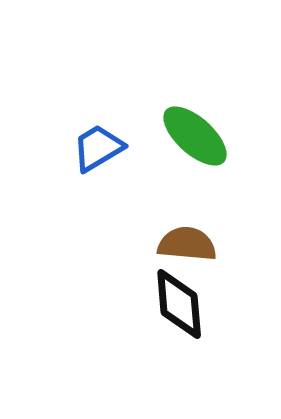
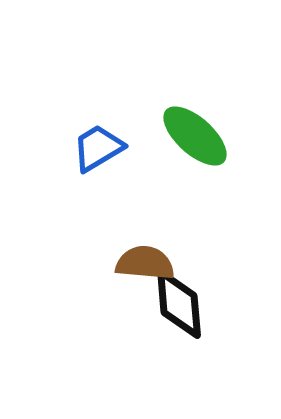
brown semicircle: moved 42 px left, 19 px down
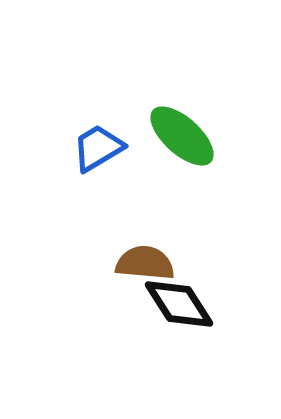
green ellipse: moved 13 px left
black diamond: rotated 28 degrees counterclockwise
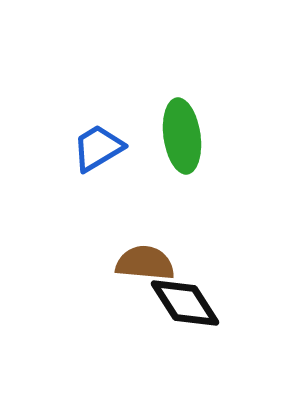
green ellipse: rotated 40 degrees clockwise
black diamond: moved 6 px right, 1 px up
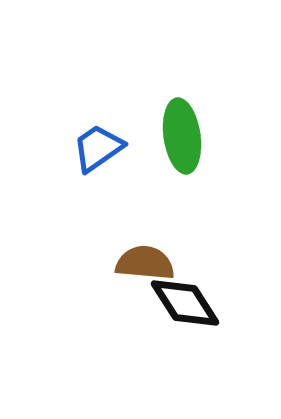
blue trapezoid: rotated 4 degrees counterclockwise
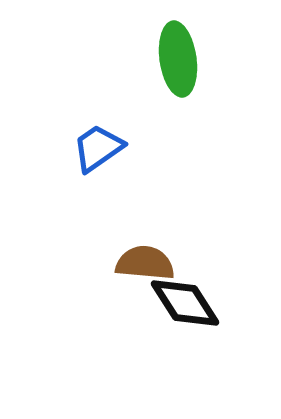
green ellipse: moved 4 px left, 77 px up
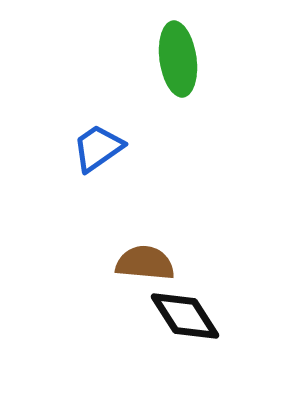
black diamond: moved 13 px down
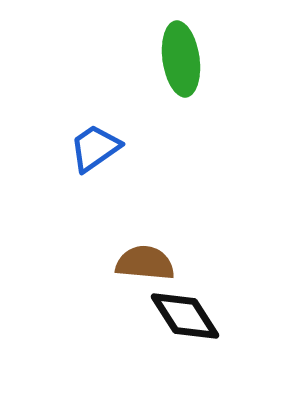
green ellipse: moved 3 px right
blue trapezoid: moved 3 px left
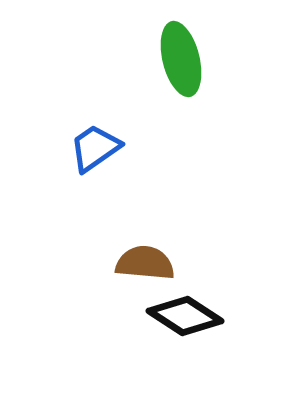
green ellipse: rotated 6 degrees counterclockwise
black diamond: rotated 24 degrees counterclockwise
